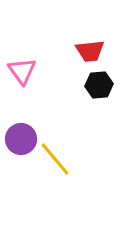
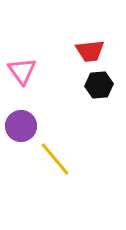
purple circle: moved 13 px up
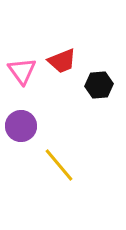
red trapezoid: moved 28 px left, 10 px down; rotated 16 degrees counterclockwise
yellow line: moved 4 px right, 6 px down
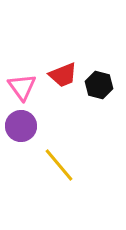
red trapezoid: moved 1 px right, 14 px down
pink triangle: moved 16 px down
black hexagon: rotated 20 degrees clockwise
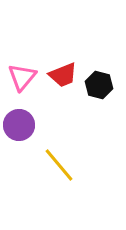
pink triangle: moved 10 px up; rotated 16 degrees clockwise
purple circle: moved 2 px left, 1 px up
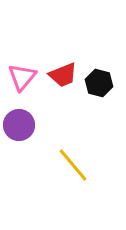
black hexagon: moved 2 px up
yellow line: moved 14 px right
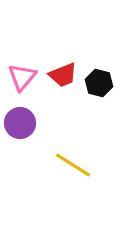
purple circle: moved 1 px right, 2 px up
yellow line: rotated 18 degrees counterclockwise
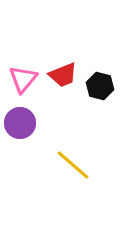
pink triangle: moved 1 px right, 2 px down
black hexagon: moved 1 px right, 3 px down
yellow line: rotated 9 degrees clockwise
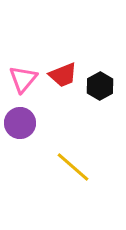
black hexagon: rotated 16 degrees clockwise
yellow line: moved 2 px down
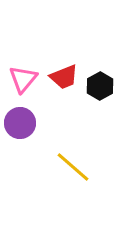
red trapezoid: moved 1 px right, 2 px down
